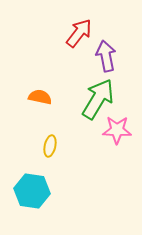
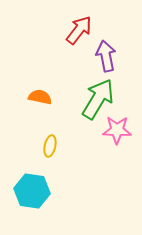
red arrow: moved 3 px up
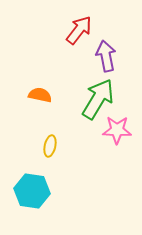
orange semicircle: moved 2 px up
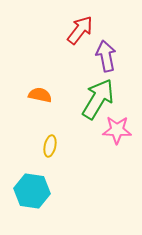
red arrow: moved 1 px right
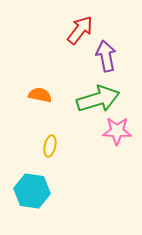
green arrow: rotated 42 degrees clockwise
pink star: moved 1 px down
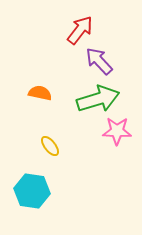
purple arrow: moved 7 px left, 5 px down; rotated 32 degrees counterclockwise
orange semicircle: moved 2 px up
yellow ellipse: rotated 50 degrees counterclockwise
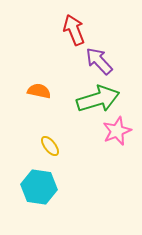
red arrow: moved 6 px left; rotated 60 degrees counterclockwise
orange semicircle: moved 1 px left, 2 px up
pink star: rotated 24 degrees counterclockwise
cyan hexagon: moved 7 px right, 4 px up
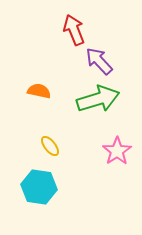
pink star: moved 20 px down; rotated 12 degrees counterclockwise
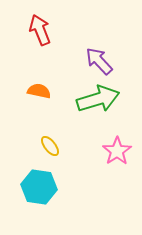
red arrow: moved 34 px left
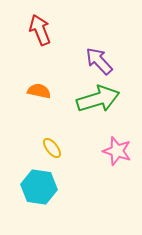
yellow ellipse: moved 2 px right, 2 px down
pink star: rotated 20 degrees counterclockwise
